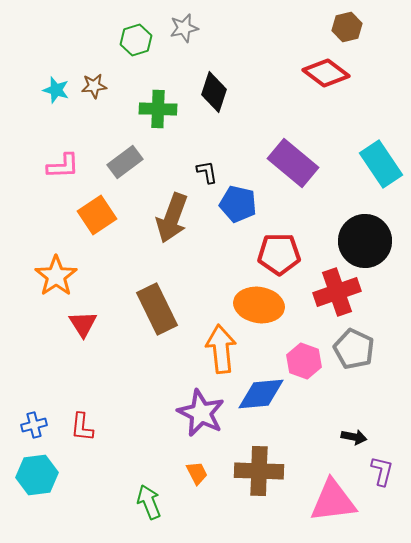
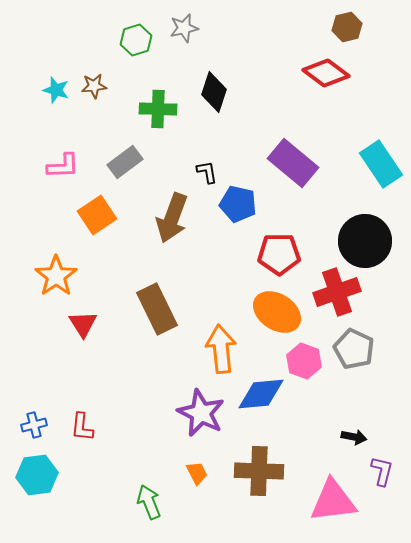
orange ellipse: moved 18 px right, 7 px down; rotated 24 degrees clockwise
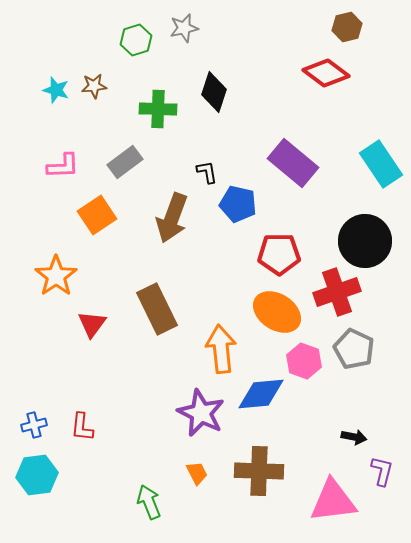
red triangle: moved 9 px right; rotated 8 degrees clockwise
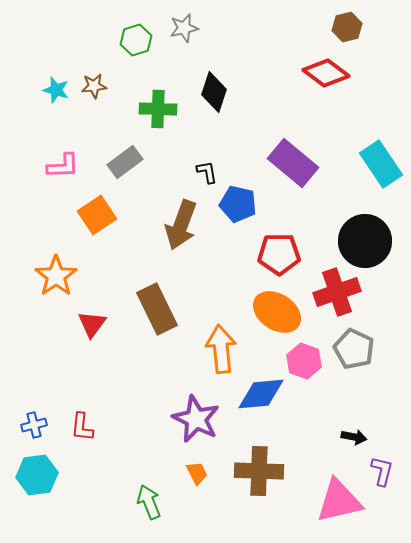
brown arrow: moved 9 px right, 7 px down
purple star: moved 5 px left, 6 px down
pink triangle: moved 6 px right; rotated 6 degrees counterclockwise
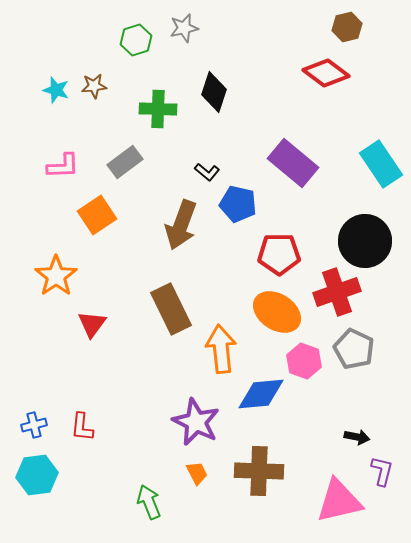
black L-shape: rotated 140 degrees clockwise
brown rectangle: moved 14 px right
purple star: moved 3 px down
black arrow: moved 3 px right
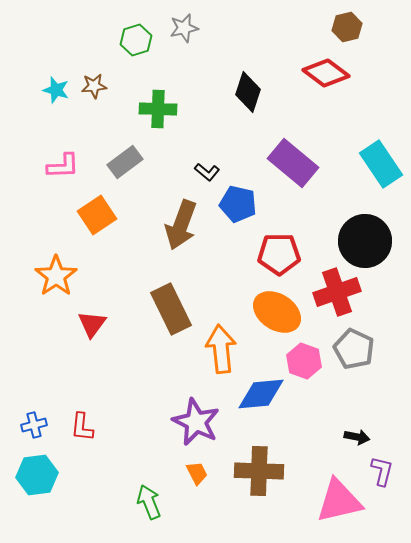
black diamond: moved 34 px right
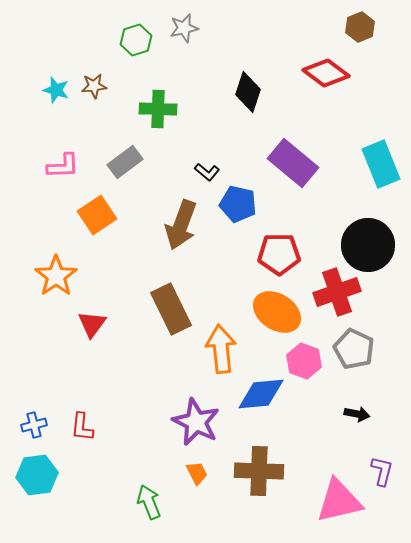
brown hexagon: moved 13 px right; rotated 8 degrees counterclockwise
cyan rectangle: rotated 12 degrees clockwise
black circle: moved 3 px right, 4 px down
black arrow: moved 23 px up
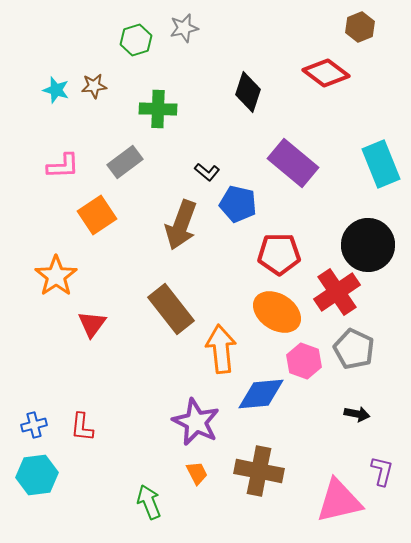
red cross: rotated 15 degrees counterclockwise
brown rectangle: rotated 12 degrees counterclockwise
brown cross: rotated 9 degrees clockwise
